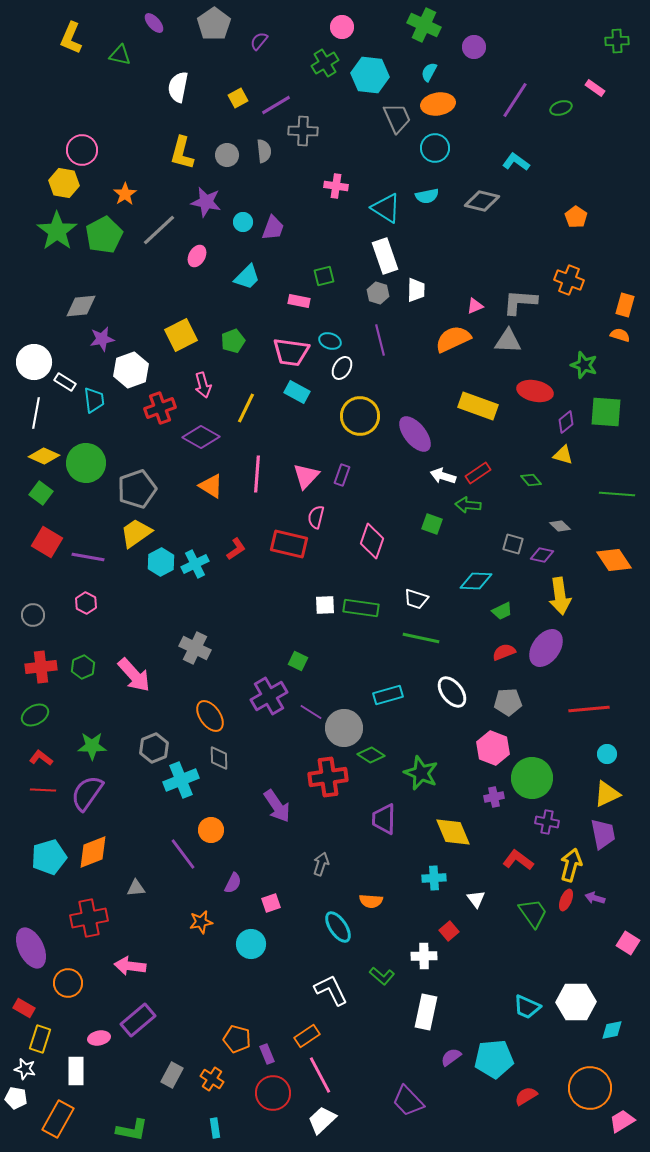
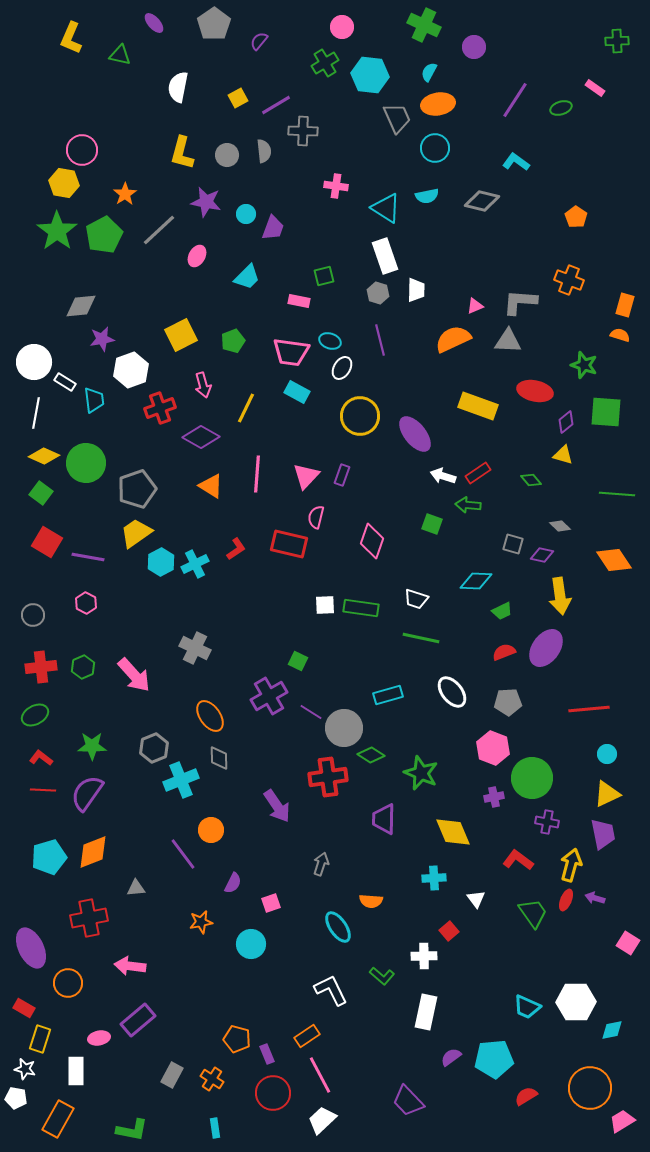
cyan circle at (243, 222): moved 3 px right, 8 px up
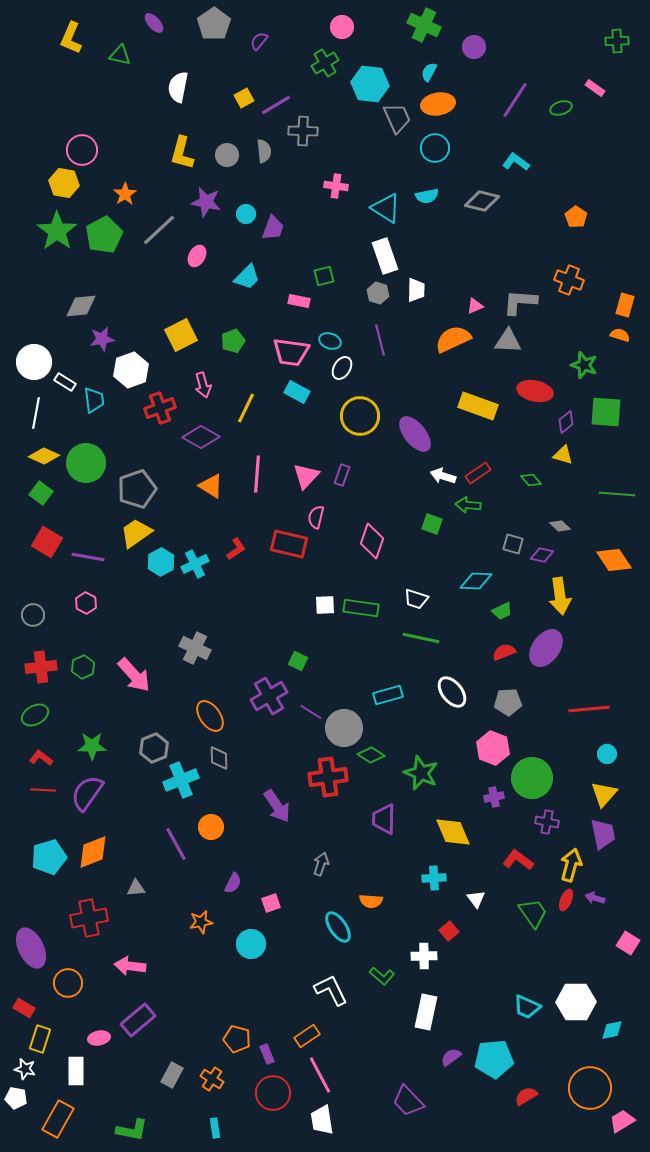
cyan hexagon at (370, 75): moved 9 px down
yellow square at (238, 98): moved 6 px right
yellow triangle at (607, 794): moved 3 px left; rotated 24 degrees counterclockwise
orange circle at (211, 830): moved 3 px up
purple line at (183, 854): moved 7 px left, 10 px up; rotated 8 degrees clockwise
white trapezoid at (322, 1120): rotated 56 degrees counterclockwise
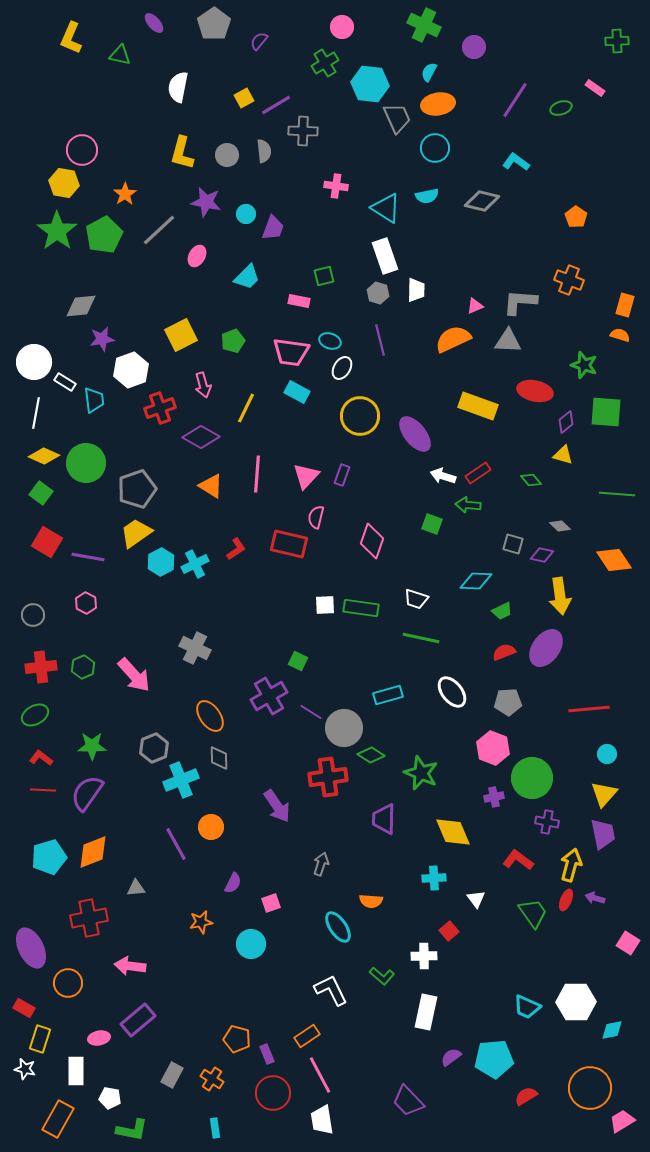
white pentagon at (16, 1098): moved 94 px right
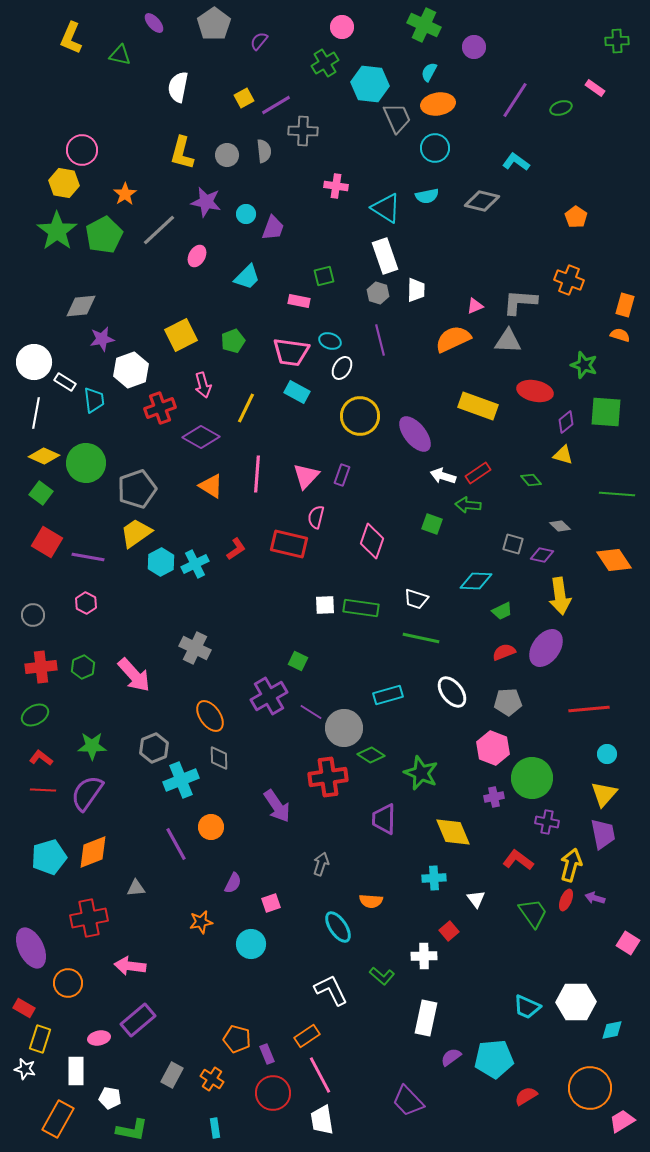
white rectangle at (426, 1012): moved 6 px down
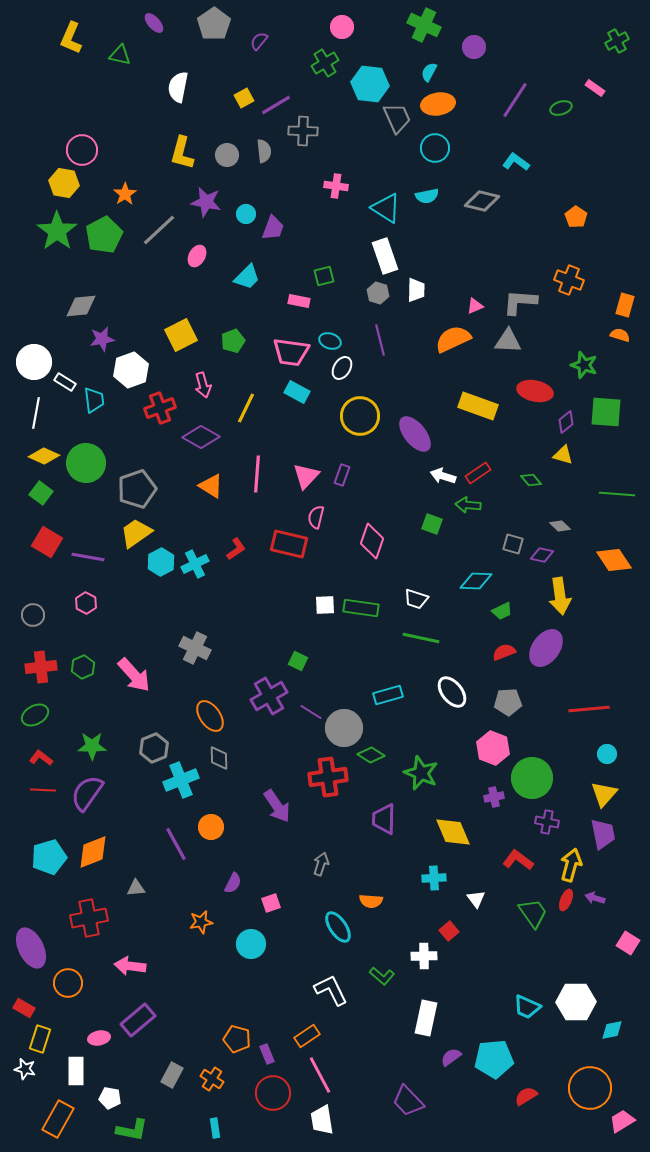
green cross at (617, 41): rotated 25 degrees counterclockwise
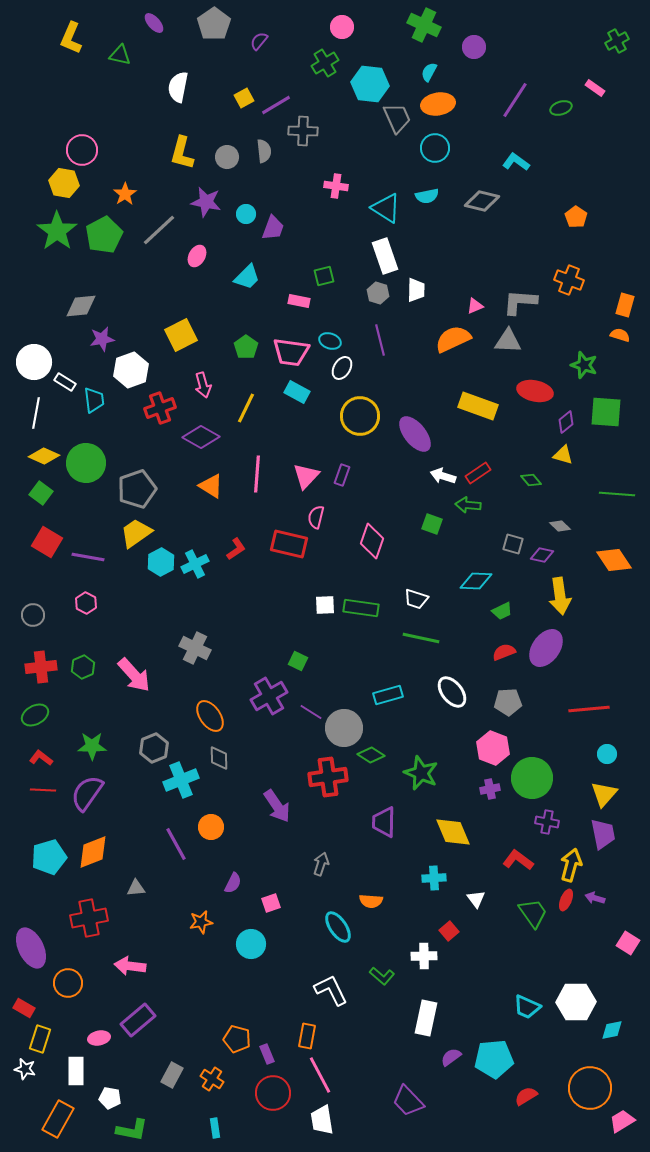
gray circle at (227, 155): moved 2 px down
green pentagon at (233, 341): moved 13 px right, 6 px down; rotated 15 degrees counterclockwise
purple cross at (494, 797): moved 4 px left, 8 px up
purple trapezoid at (384, 819): moved 3 px down
orange rectangle at (307, 1036): rotated 45 degrees counterclockwise
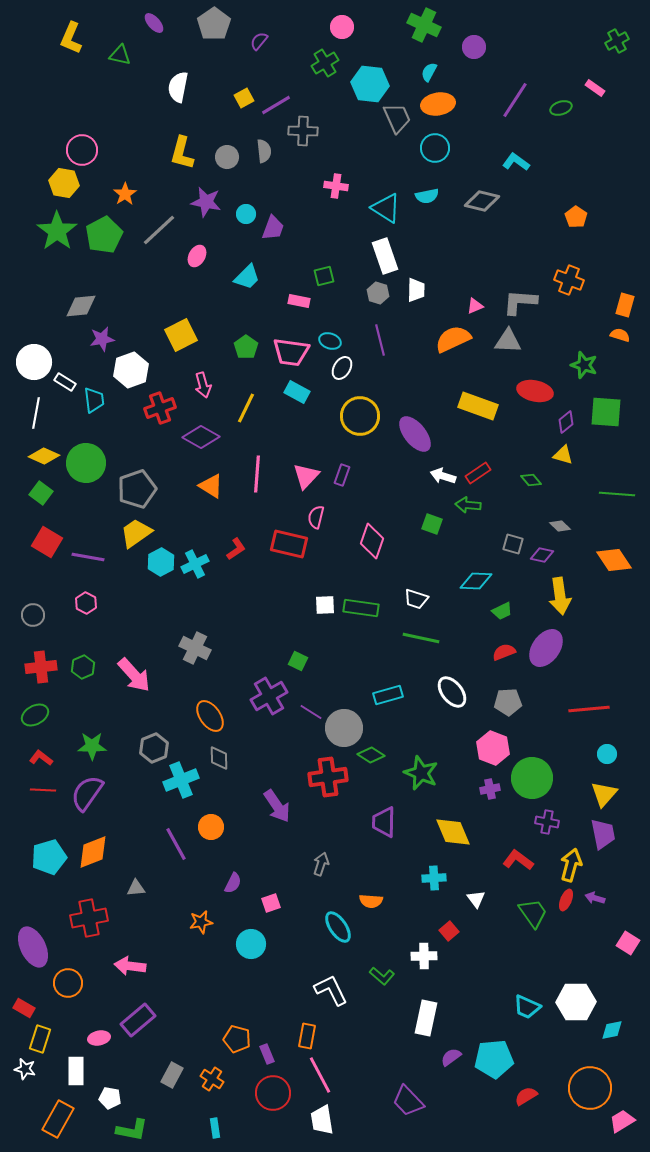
purple ellipse at (31, 948): moved 2 px right, 1 px up
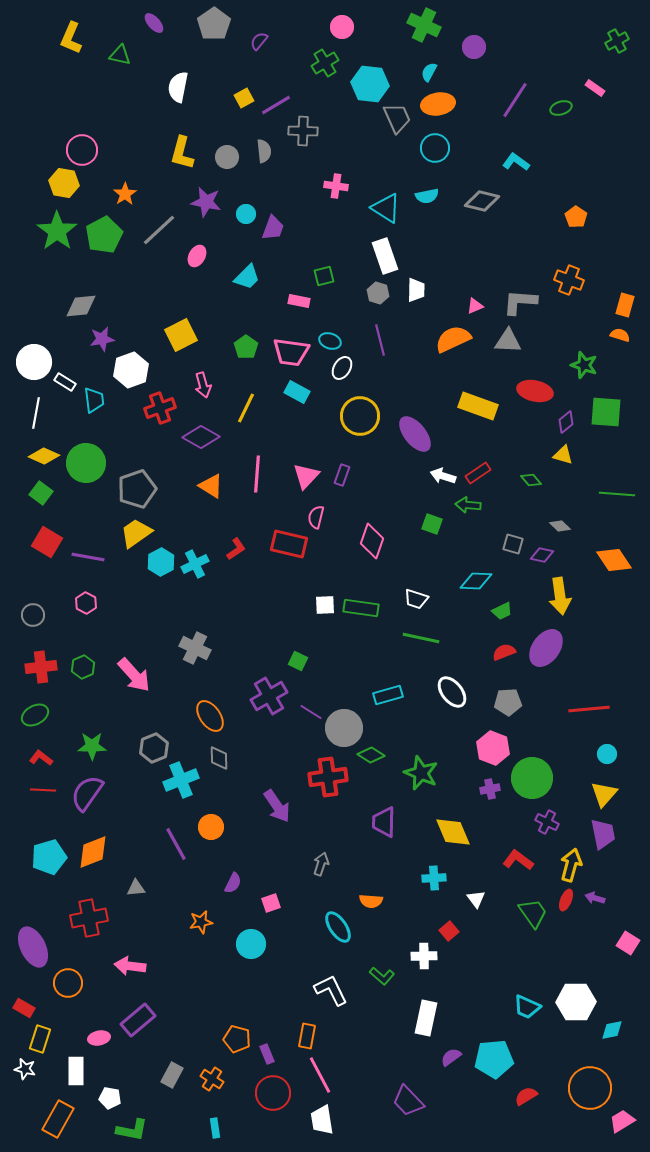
purple cross at (547, 822): rotated 15 degrees clockwise
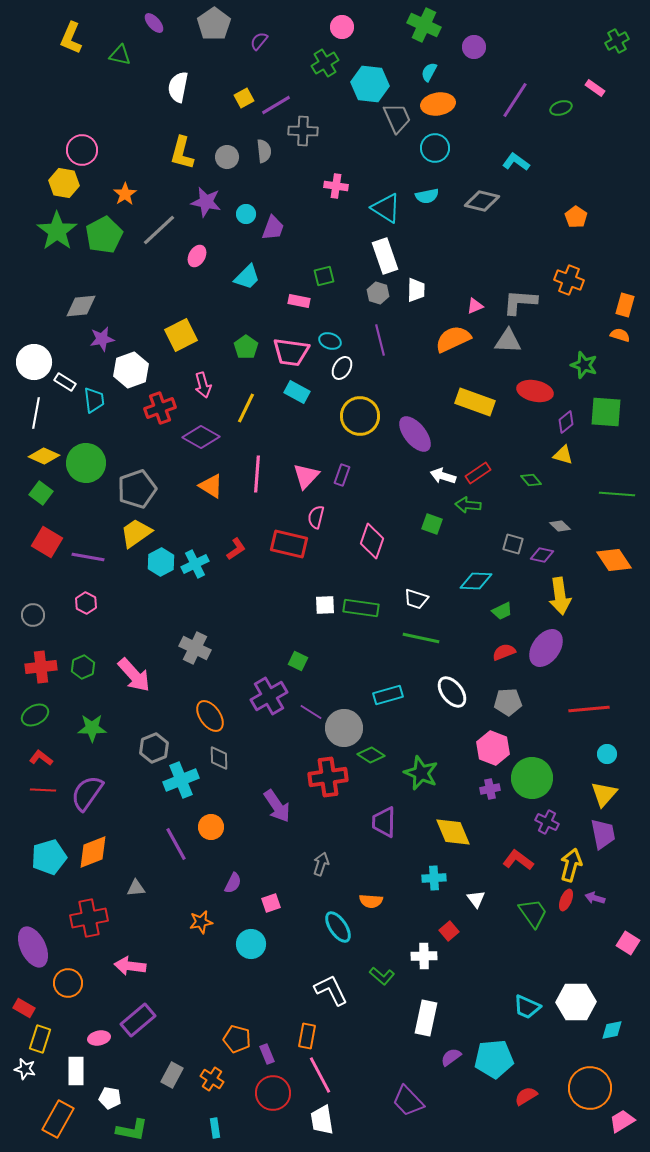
yellow rectangle at (478, 406): moved 3 px left, 4 px up
green star at (92, 746): moved 18 px up
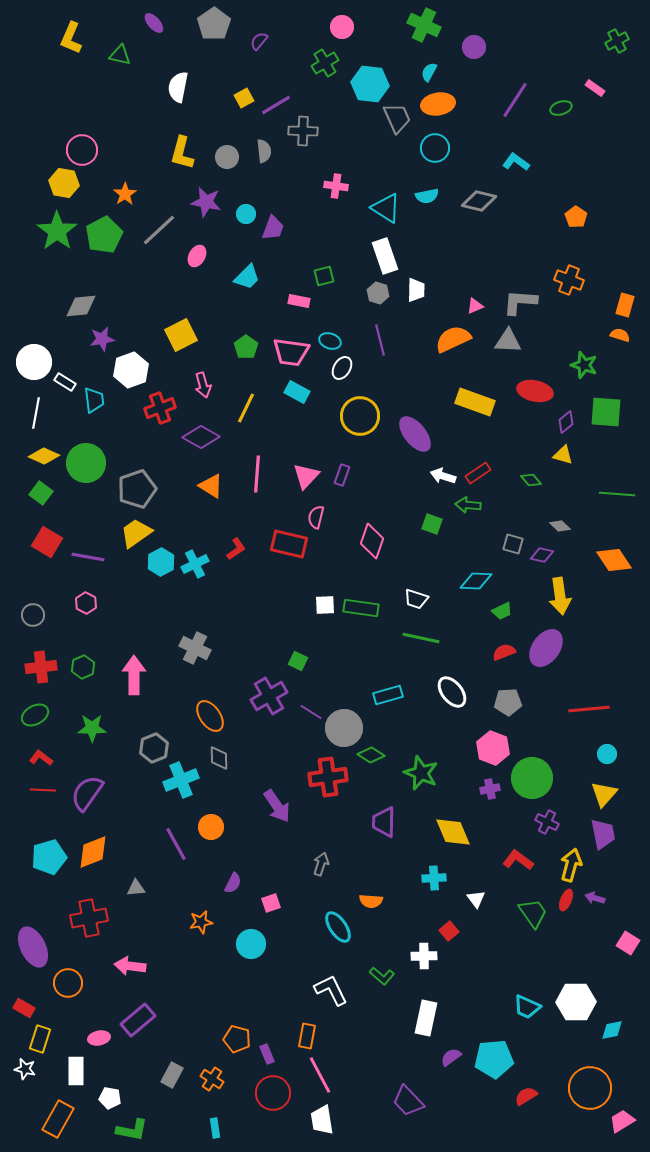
gray diamond at (482, 201): moved 3 px left
pink arrow at (134, 675): rotated 138 degrees counterclockwise
